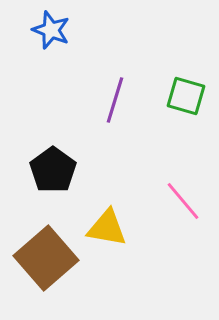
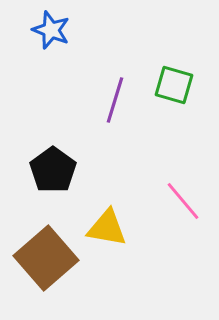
green square: moved 12 px left, 11 px up
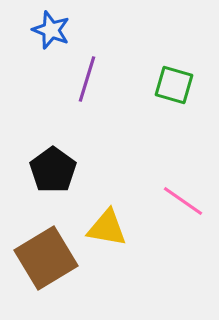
purple line: moved 28 px left, 21 px up
pink line: rotated 15 degrees counterclockwise
brown square: rotated 10 degrees clockwise
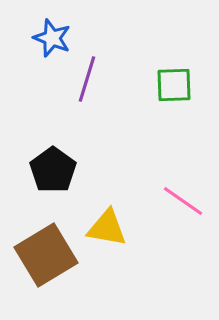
blue star: moved 1 px right, 8 px down
green square: rotated 18 degrees counterclockwise
brown square: moved 3 px up
